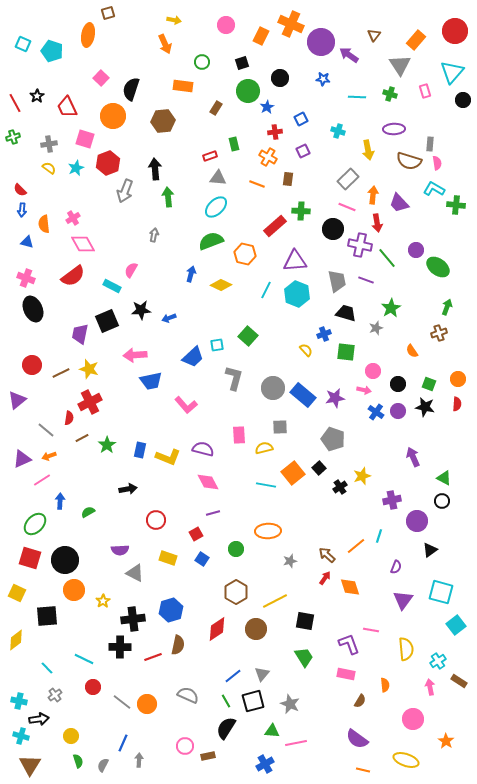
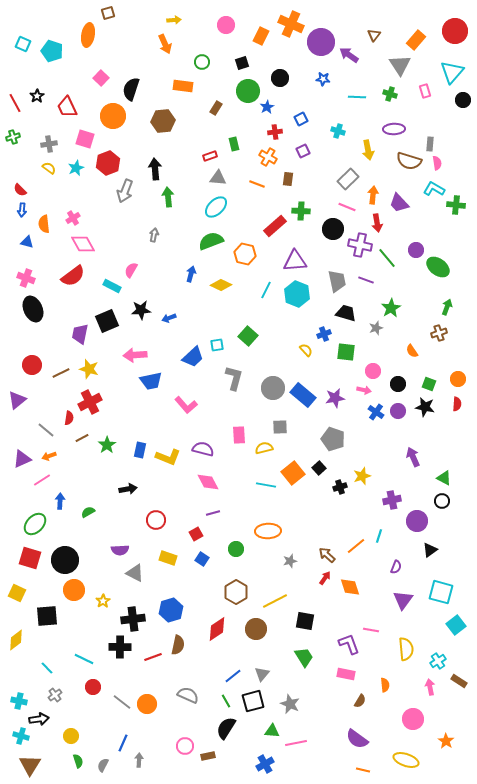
yellow arrow at (174, 20): rotated 16 degrees counterclockwise
black cross at (340, 487): rotated 16 degrees clockwise
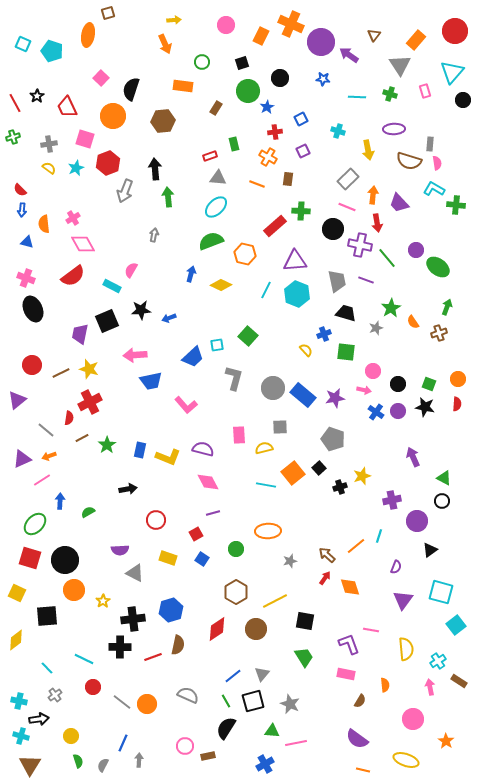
orange semicircle at (412, 351): moved 1 px right, 29 px up
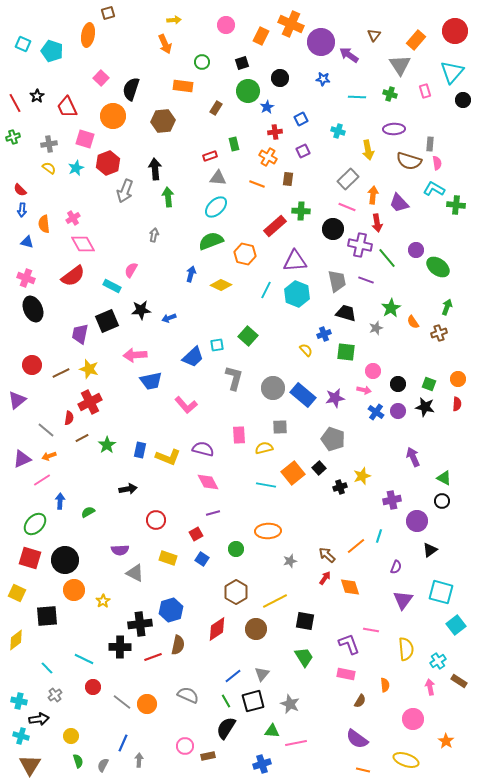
black cross at (133, 619): moved 7 px right, 5 px down
blue cross at (265, 764): moved 3 px left; rotated 12 degrees clockwise
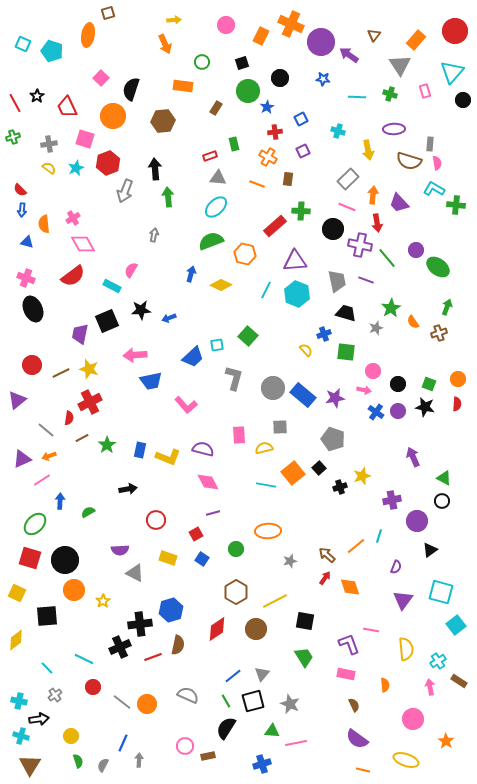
black cross at (120, 647): rotated 25 degrees counterclockwise
brown semicircle at (360, 701): moved 6 px left, 4 px down; rotated 56 degrees counterclockwise
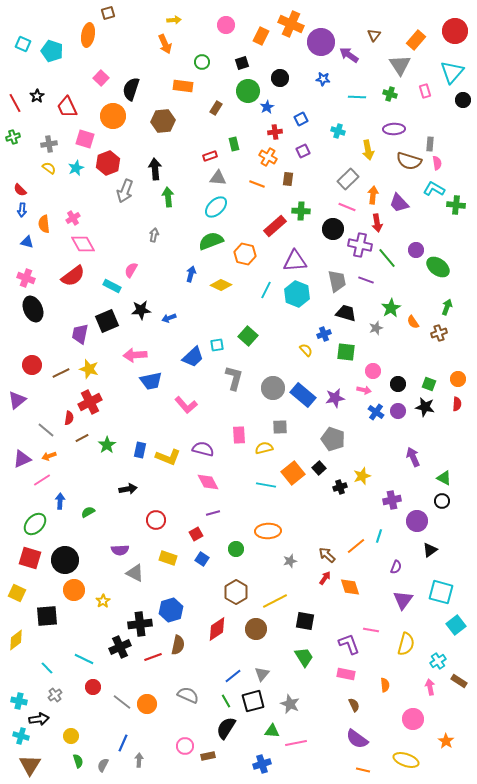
yellow semicircle at (406, 649): moved 5 px up; rotated 20 degrees clockwise
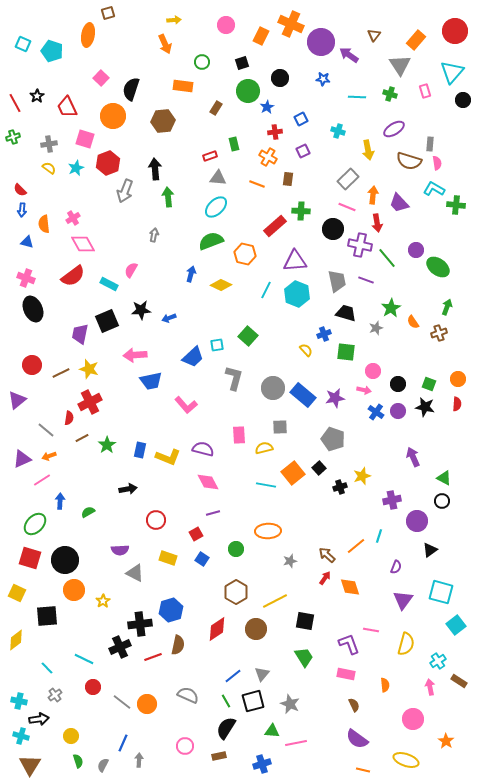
purple ellipse at (394, 129): rotated 30 degrees counterclockwise
cyan rectangle at (112, 286): moved 3 px left, 2 px up
brown rectangle at (208, 756): moved 11 px right
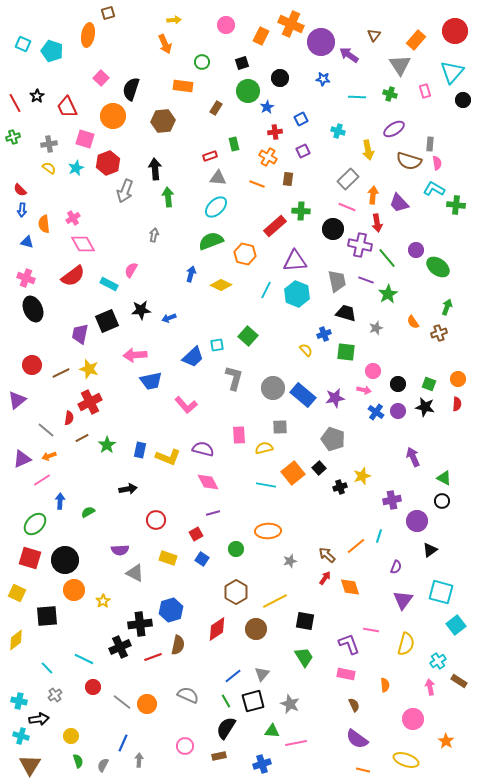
green star at (391, 308): moved 3 px left, 14 px up
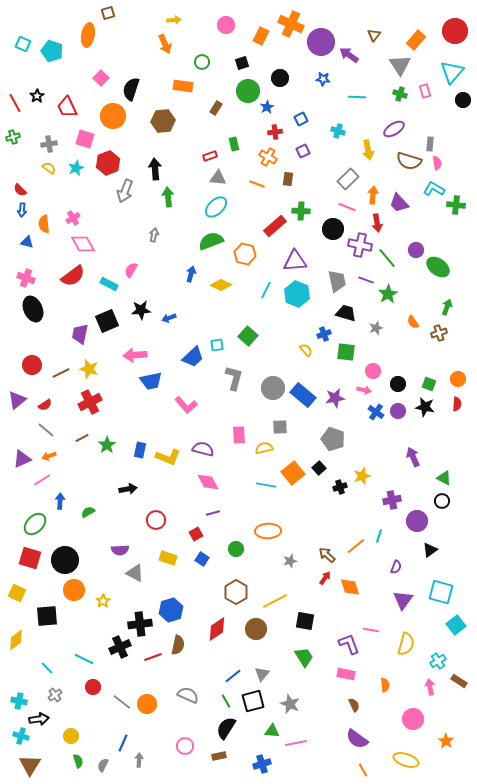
green cross at (390, 94): moved 10 px right
red semicircle at (69, 418): moved 24 px left, 13 px up; rotated 48 degrees clockwise
orange line at (363, 770): rotated 48 degrees clockwise
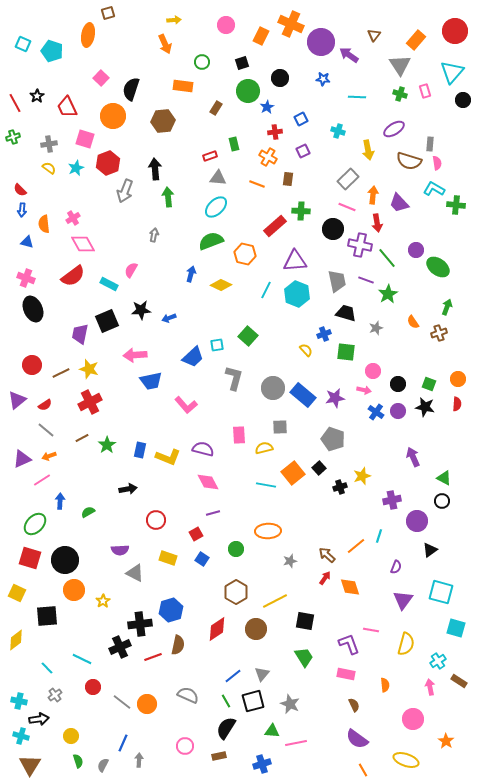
cyan square at (456, 625): moved 3 px down; rotated 36 degrees counterclockwise
cyan line at (84, 659): moved 2 px left
